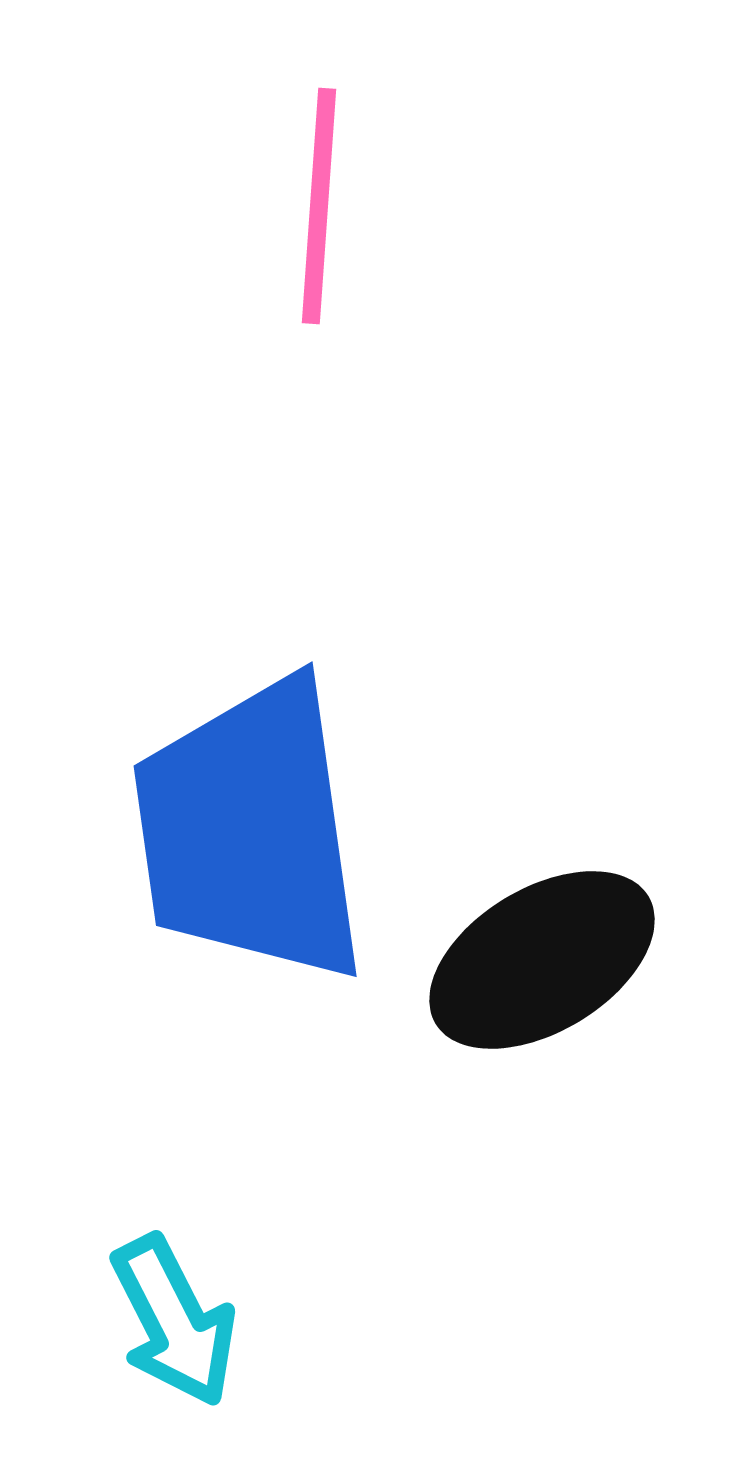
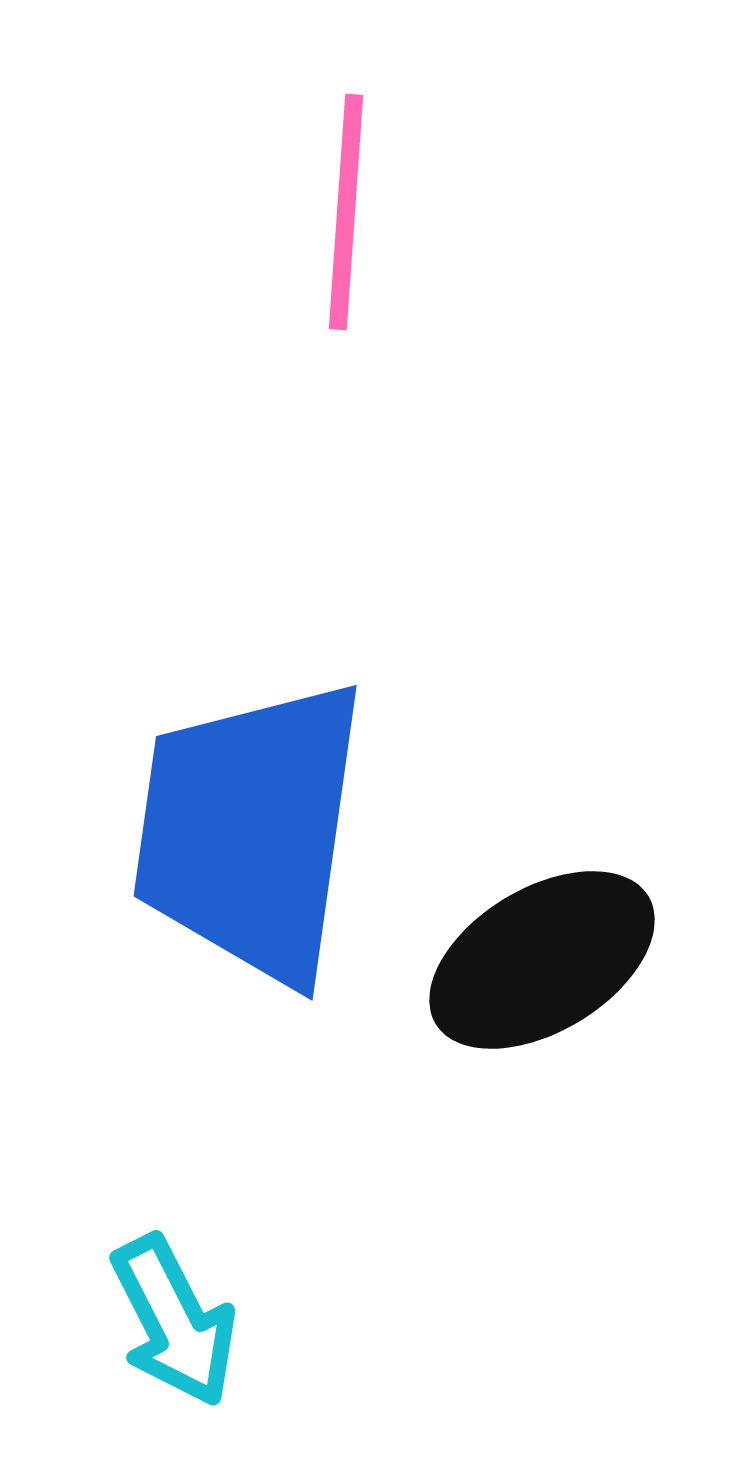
pink line: moved 27 px right, 6 px down
blue trapezoid: rotated 16 degrees clockwise
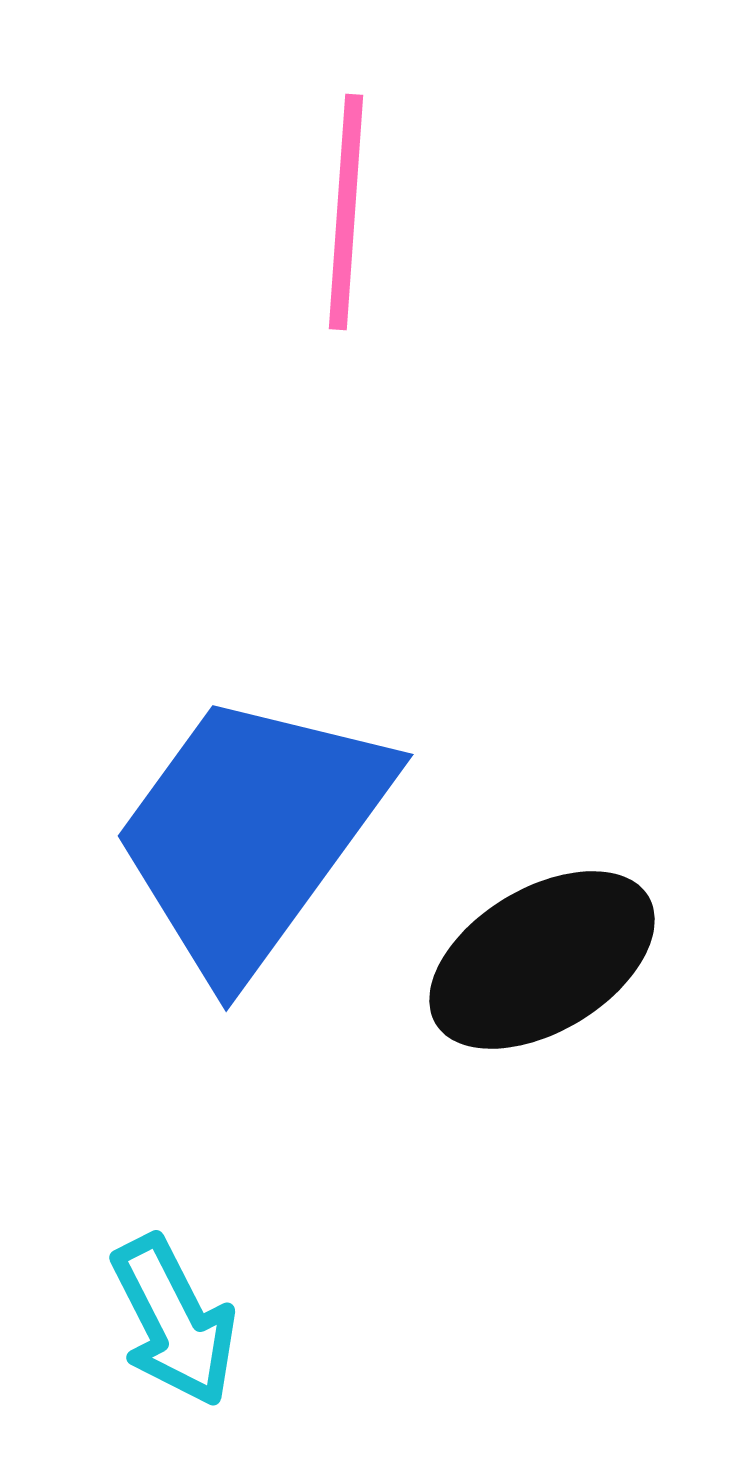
blue trapezoid: moved 1 px right, 2 px down; rotated 28 degrees clockwise
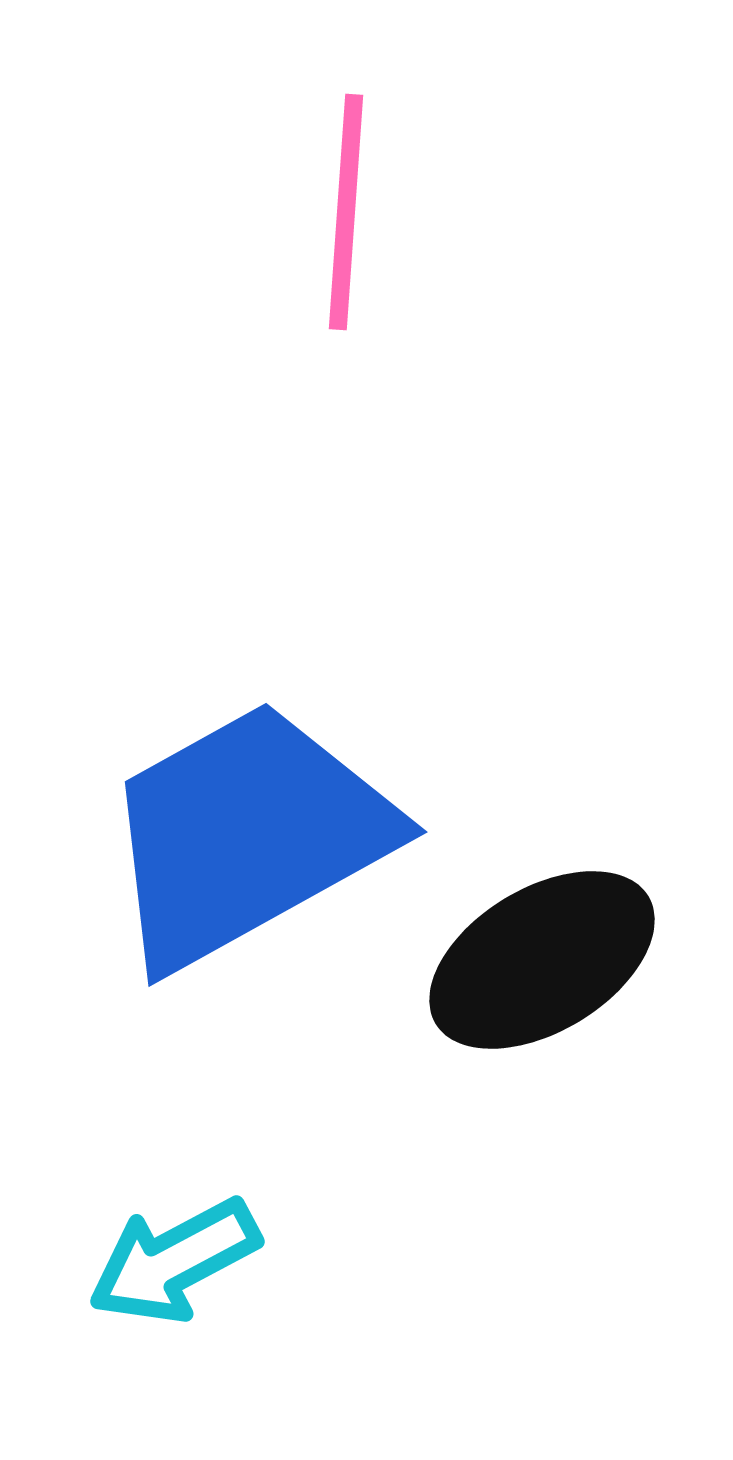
blue trapezoid: moved 4 px left, 2 px down; rotated 25 degrees clockwise
cyan arrow: moved 60 px up; rotated 89 degrees clockwise
